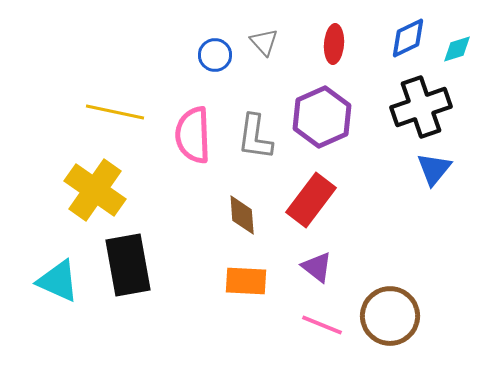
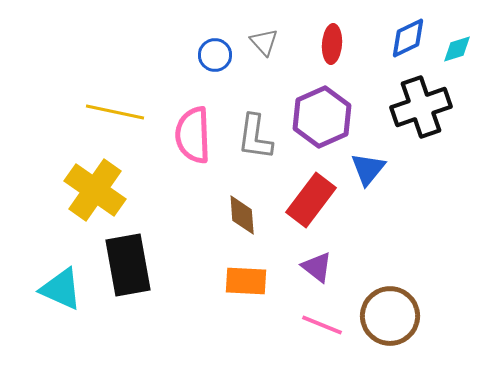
red ellipse: moved 2 px left
blue triangle: moved 66 px left
cyan triangle: moved 3 px right, 8 px down
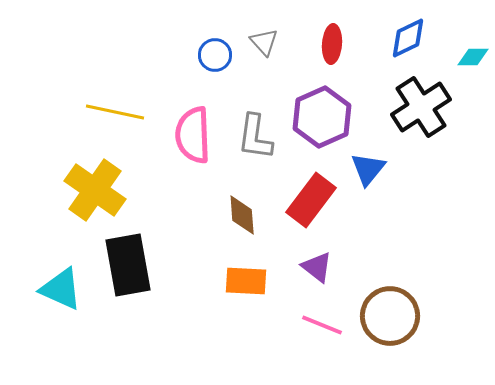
cyan diamond: moved 16 px right, 8 px down; rotated 16 degrees clockwise
black cross: rotated 14 degrees counterclockwise
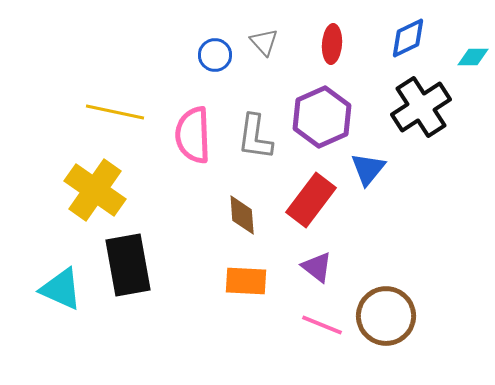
brown circle: moved 4 px left
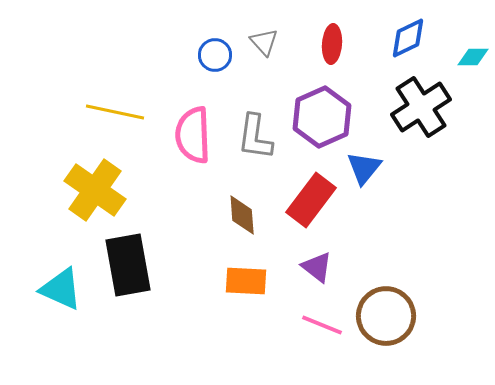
blue triangle: moved 4 px left, 1 px up
